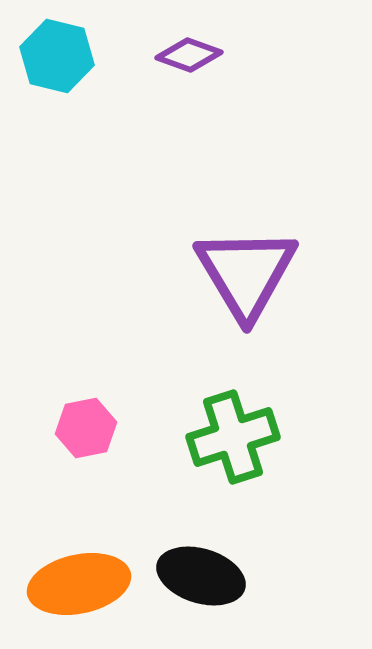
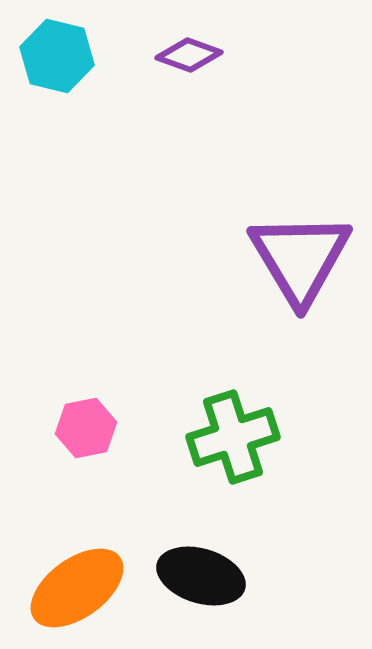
purple triangle: moved 54 px right, 15 px up
orange ellipse: moved 2 px left, 4 px down; rotated 24 degrees counterclockwise
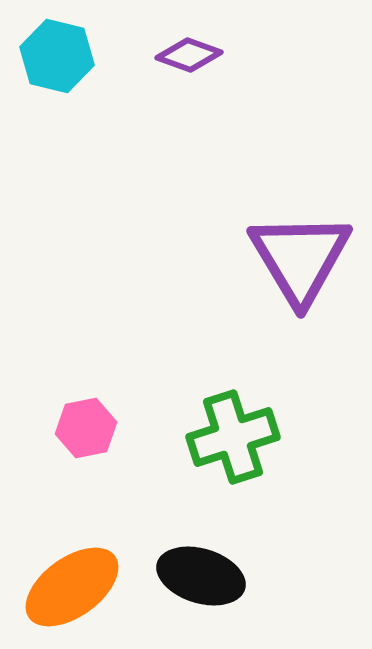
orange ellipse: moved 5 px left, 1 px up
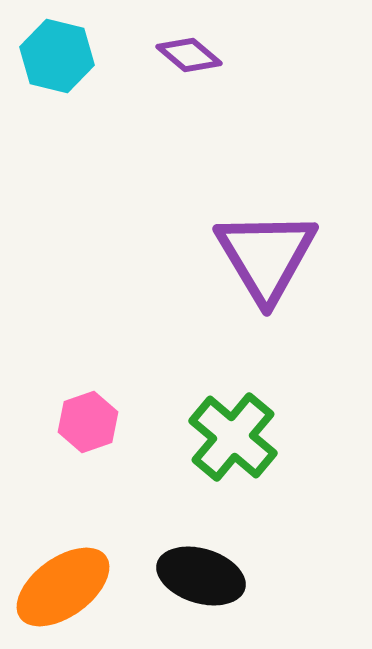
purple diamond: rotated 20 degrees clockwise
purple triangle: moved 34 px left, 2 px up
pink hexagon: moved 2 px right, 6 px up; rotated 8 degrees counterclockwise
green cross: rotated 32 degrees counterclockwise
orange ellipse: moved 9 px left
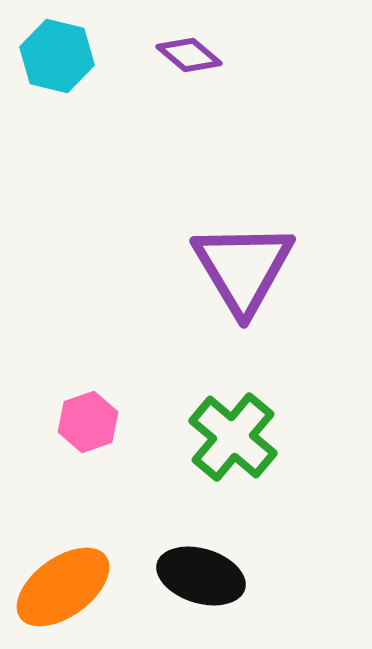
purple triangle: moved 23 px left, 12 px down
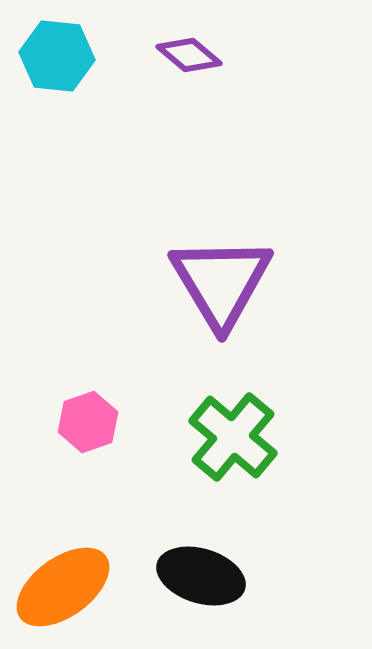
cyan hexagon: rotated 8 degrees counterclockwise
purple triangle: moved 22 px left, 14 px down
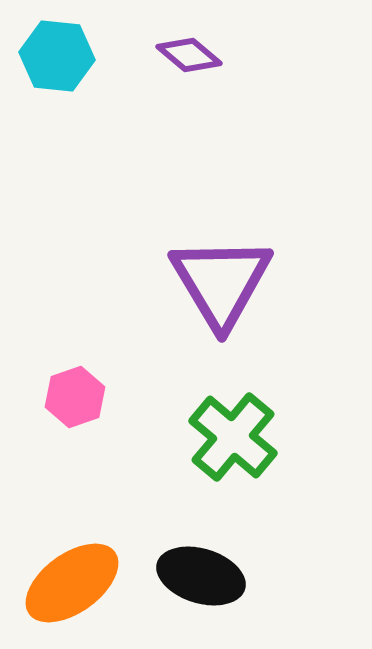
pink hexagon: moved 13 px left, 25 px up
orange ellipse: moved 9 px right, 4 px up
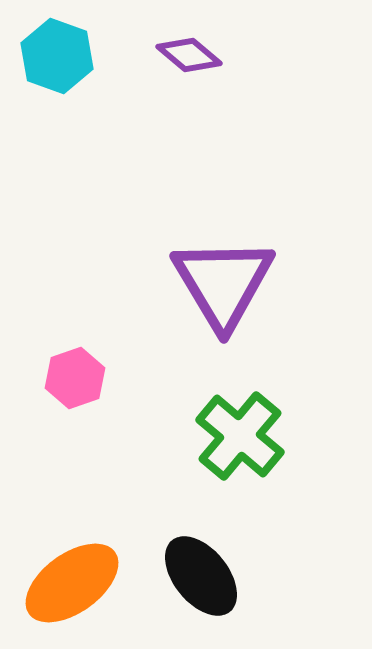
cyan hexagon: rotated 14 degrees clockwise
purple triangle: moved 2 px right, 1 px down
pink hexagon: moved 19 px up
green cross: moved 7 px right, 1 px up
black ellipse: rotated 34 degrees clockwise
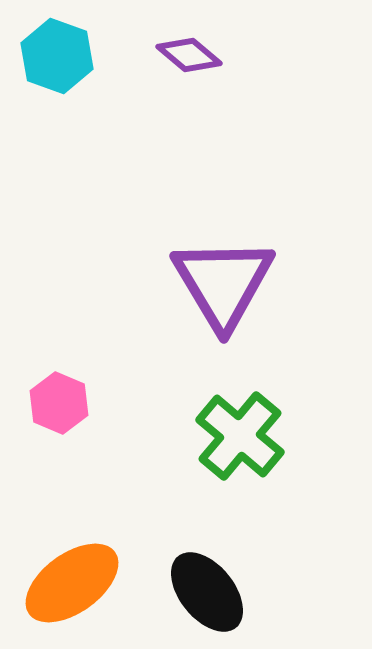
pink hexagon: moved 16 px left, 25 px down; rotated 18 degrees counterclockwise
black ellipse: moved 6 px right, 16 px down
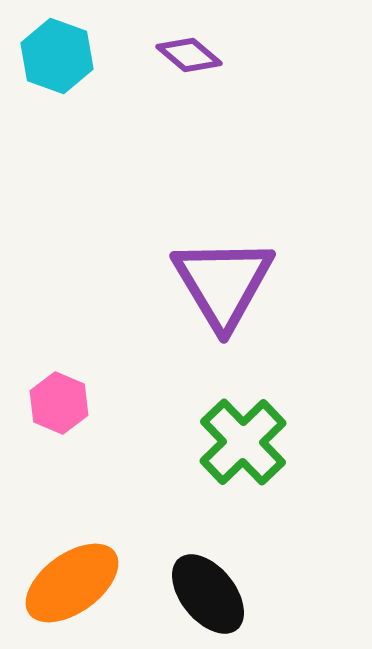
green cross: moved 3 px right, 6 px down; rotated 6 degrees clockwise
black ellipse: moved 1 px right, 2 px down
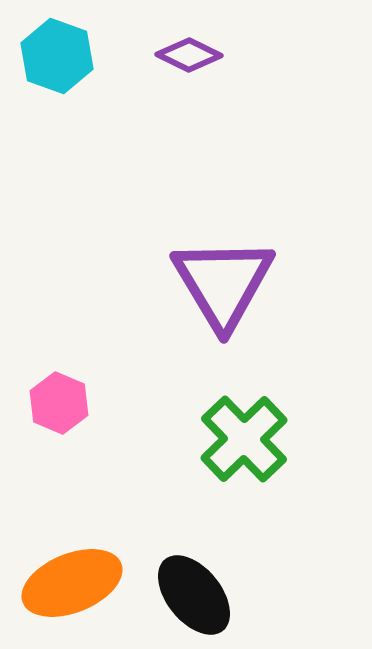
purple diamond: rotated 14 degrees counterclockwise
green cross: moved 1 px right, 3 px up
orange ellipse: rotated 14 degrees clockwise
black ellipse: moved 14 px left, 1 px down
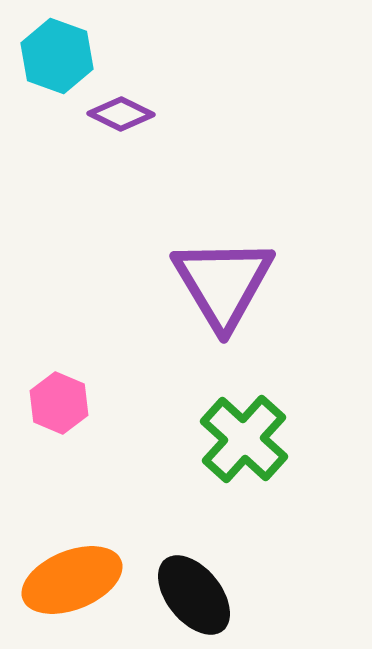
purple diamond: moved 68 px left, 59 px down
green cross: rotated 4 degrees counterclockwise
orange ellipse: moved 3 px up
